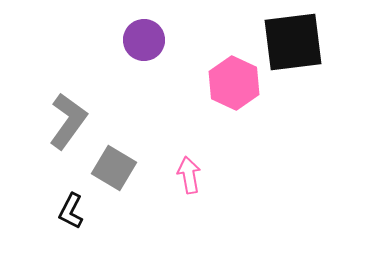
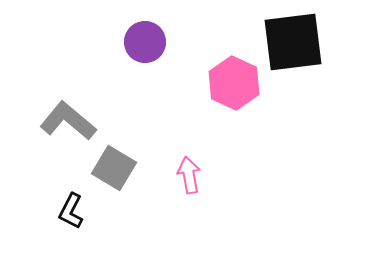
purple circle: moved 1 px right, 2 px down
gray L-shape: rotated 86 degrees counterclockwise
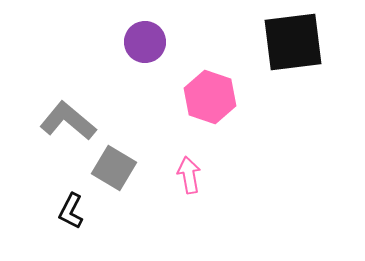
pink hexagon: moved 24 px left, 14 px down; rotated 6 degrees counterclockwise
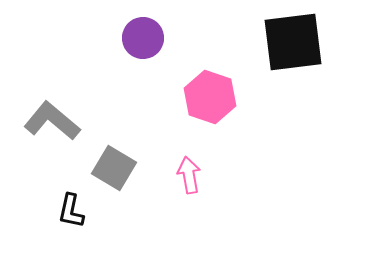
purple circle: moved 2 px left, 4 px up
gray L-shape: moved 16 px left
black L-shape: rotated 15 degrees counterclockwise
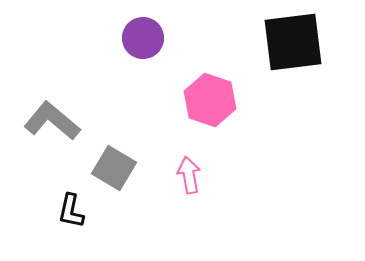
pink hexagon: moved 3 px down
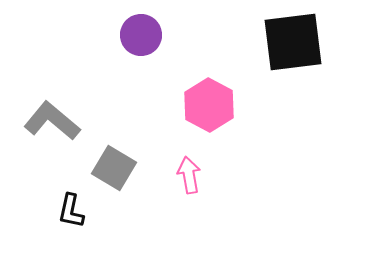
purple circle: moved 2 px left, 3 px up
pink hexagon: moved 1 px left, 5 px down; rotated 9 degrees clockwise
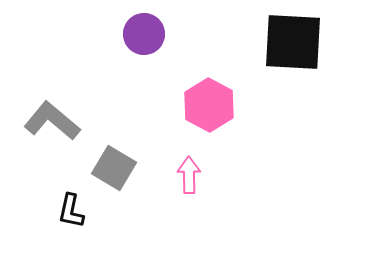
purple circle: moved 3 px right, 1 px up
black square: rotated 10 degrees clockwise
pink arrow: rotated 9 degrees clockwise
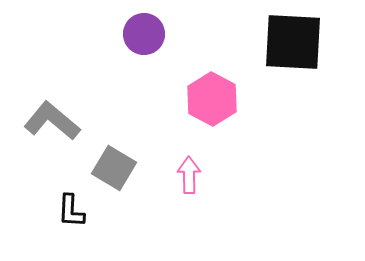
pink hexagon: moved 3 px right, 6 px up
black L-shape: rotated 9 degrees counterclockwise
